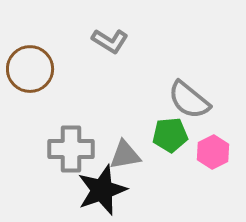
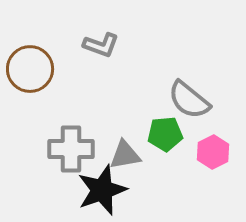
gray L-shape: moved 9 px left, 4 px down; rotated 12 degrees counterclockwise
green pentagon: moved 5 px left, 1 px up
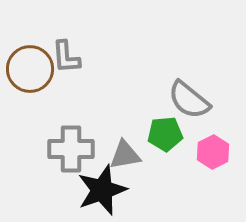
gray L-shape: moved 35 px left, 12 px down; rotated 66 degrees clockwise
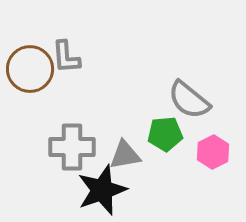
gray cross: moved 1 px right, 2 px up
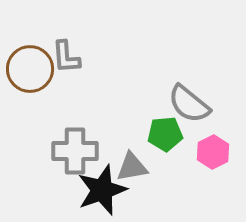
gray semicircle: moved 4 px down
gray cross: moved 3 px right, 4 px down
gray triangle: moved 7 px right, 12 px down
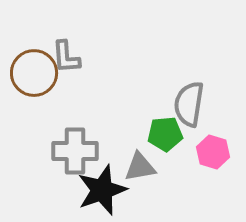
brown circle: moved 4 px right, 4 px down
gray semicircle: rotated 60 degrees clockwise
pink hexagon: rotated 16 degrees counterclockwise
gray triangle: moved 8 px right
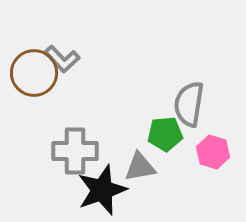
gray L-shape: moved 4 px left, 2 px down; rotated 39 degrees counterclockwise
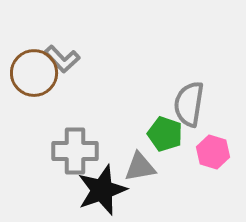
green pentagon: rotated 24 degrees clockwise
